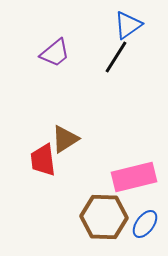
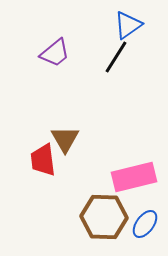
brown triangle: rotated 28 degrees counterclockwise
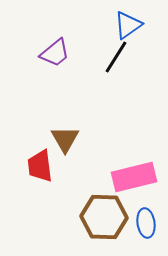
red trapezoid: moved 3 px left, 6 px down
blue ellipse: moved 1 px right, 1 px up; rotated 44 degrees counterclockwise
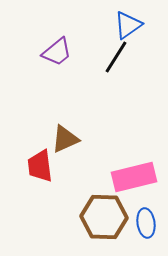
purple trapezoid: moved 2 px right, 1 px up
brown triangle: rotated 36 degrees clockwise
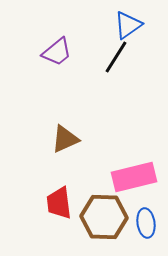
red trapezoid: moved 19 px right, 37 px down
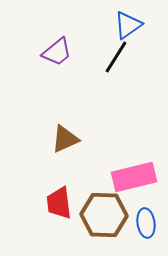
brown hexagon: moved 2 px up
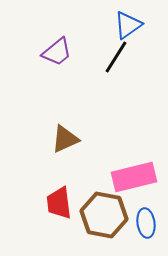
brown hexagon: rotated 9 degrees clockwise
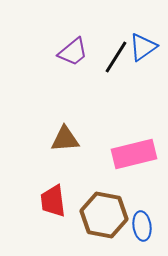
blue triangle: moved 15 px right, 22 px down
purple trapezoid: moved 16 px right
brown triangle: rotated 20 degrees clockwise
pink rectangle: moved 23 px up
red trapezoid: moved 6 px left, 2 px up
blue ellipse: moved 4 px left, 3 px down
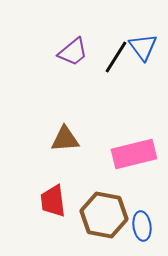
blue triangle: rotated 32 degrees counterclockwise
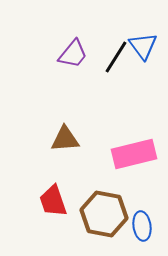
blue triangle: moved 1 px up
purple trapezoid: moved 2 px down; rotated 12 degrees counterclockwise
red trapezoid: rotated 12 degrees counterclockwise
brown hexagon: moved 1 px up
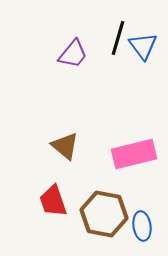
black line: moved 2 px right, 19 px up; rotated 16 degrees counterclockwise
brown triangle: moved 7 px down; rotated 44 degrees clockwise
